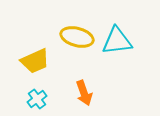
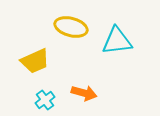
yellow ellipse: moved 6 px left, 10 px up
orange arrow: rotated 55 degrees counterclockwise
cyan cross: moved 8 px right, 1 px down
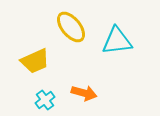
yellow ellipse: rotated 36 degrees clockwise
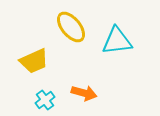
yellow trapezoid: moved 1 px left
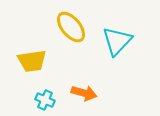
cyan triangle: rotated 40 degrees counterclockwise
yellow trapezoid: moved 2 px left; rotated 16 degrees clockwise
cyan cross: rotated 30 degrees counterclockwise
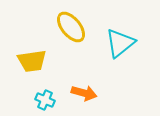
cyan triangle: moved 3 px right, 2 px down; rotated 8 degrees clockwise
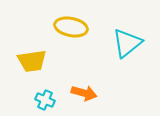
yellow ellipse: rotated 40 degrees counterclockwise
cyan triangle: moved 7 px right
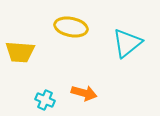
yellow trapezoid: moved 12 px left, 9 px up; rotated 12 degrees clockwise
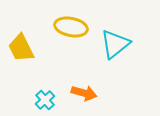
cyan triangle: moved 12 px left, 1 px down
yellow trapezoid: moved 1 px right, 4 px up; rotated 60 degrees clockwise
cyan cross: rotated 24 degrees clockwise
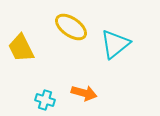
yellow ellipse: rotated 24 degrees clockwise
cyan cross: rotated 30 degrees counterclockwise
